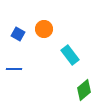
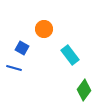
blue square: moved 4 px right, 14 px down
blue line: moved 1 px up; rotated 14 degrees clockwise
green diamond: rotated 15 degrees counterclockwise
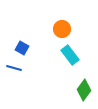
orange circle: moved 18 px right
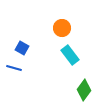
orange circle: moved 1 px up
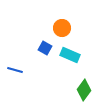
blue square: moved 23 px right
cyan rectangle: rotated 30 degrees counterclockwise
blue line: moved 1 px right, 2 px down
